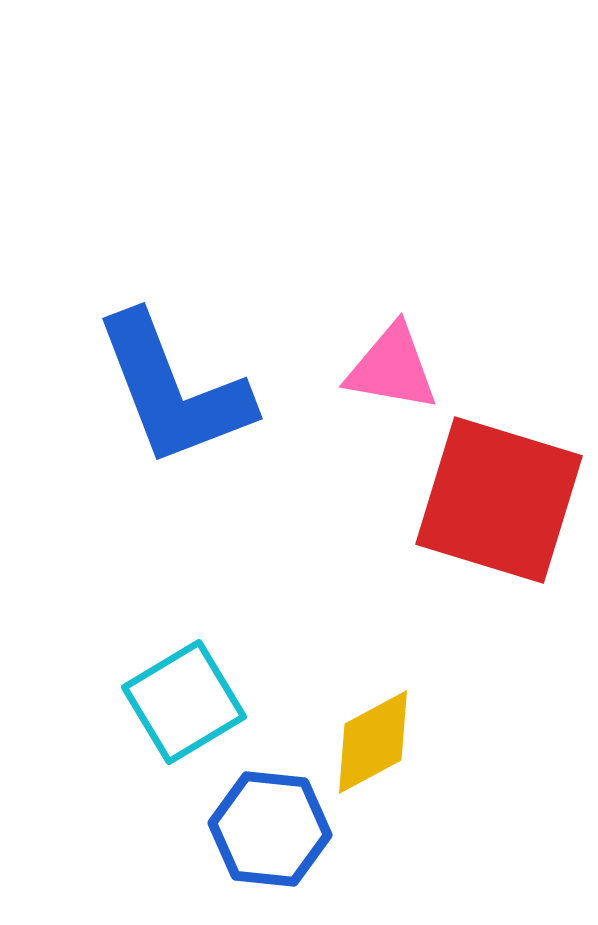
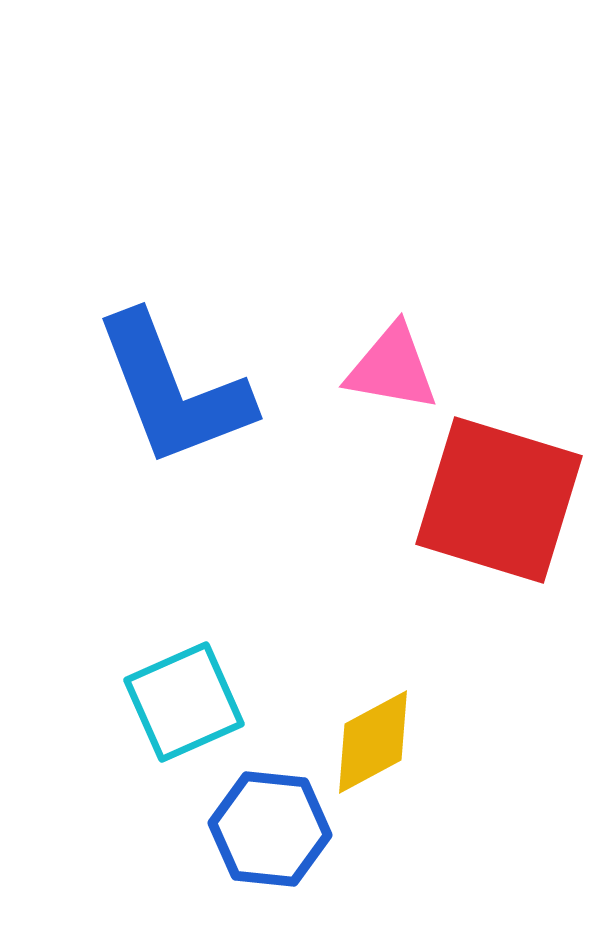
cyan square: rotated 7 degrees clockwise
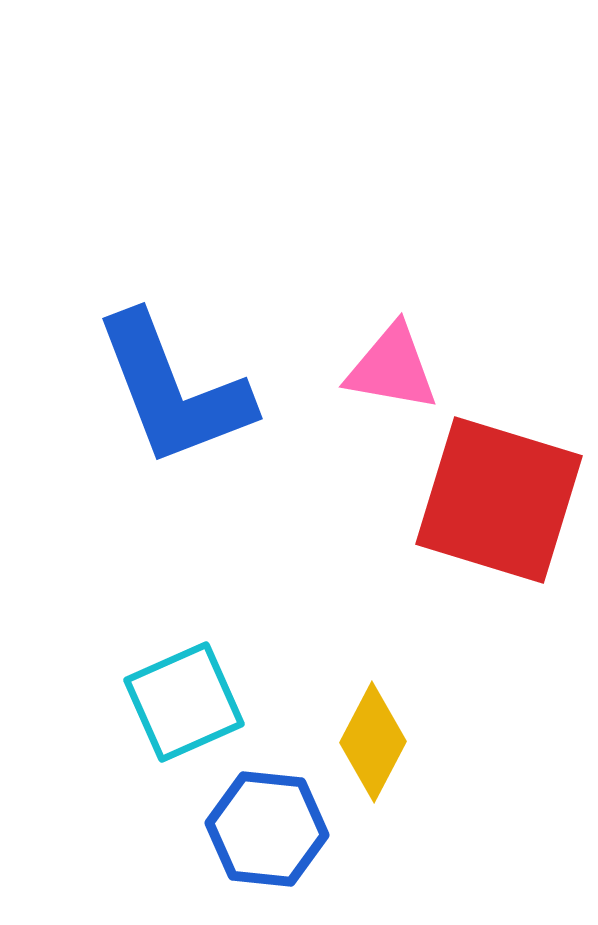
yellow diamond: rotated 34 degrees counterclockwise
blue hexagon: moved 3 px left
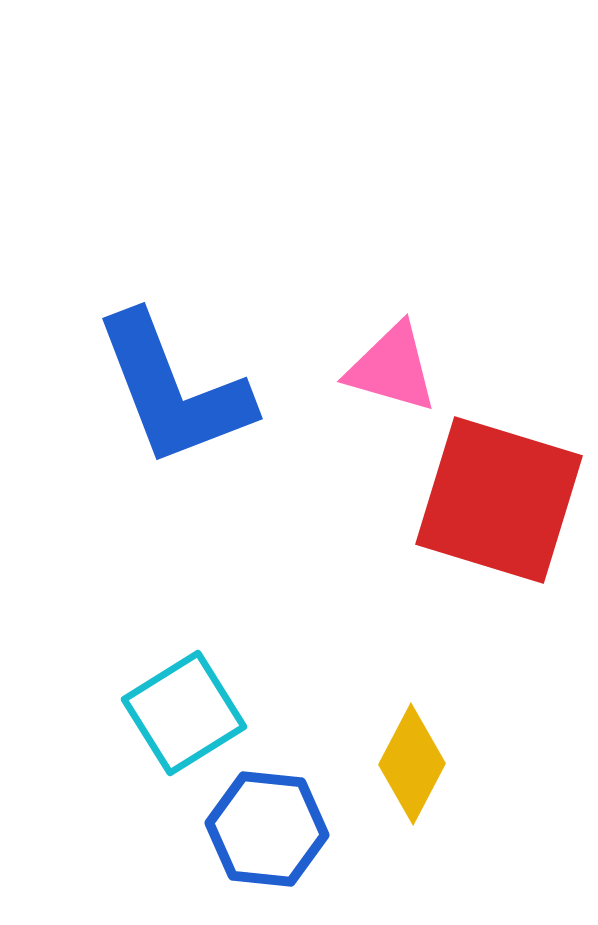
pink triangle: rotated 6 degrees clockwise
cyan square: moved 11 px down; rotated 8 degrees counterclockwise
yellow diamond: moved 39 px right, 22 px down
